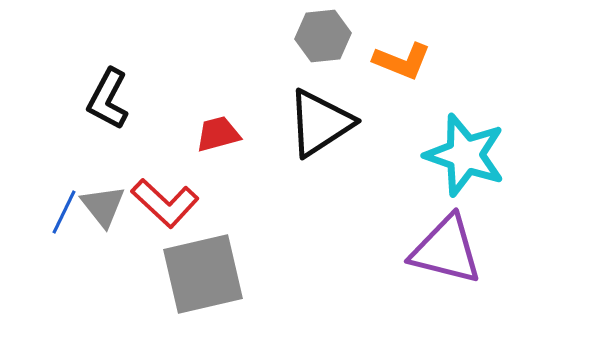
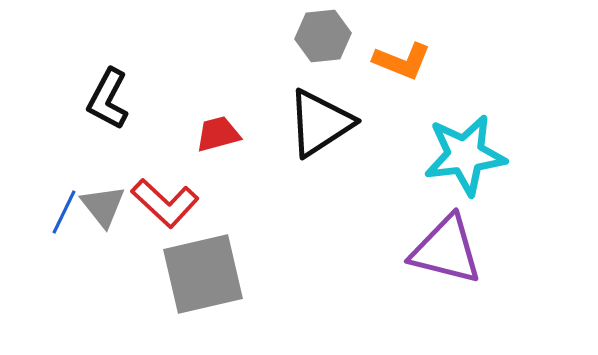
cyan star: rotated 26 degrees counterclockwise
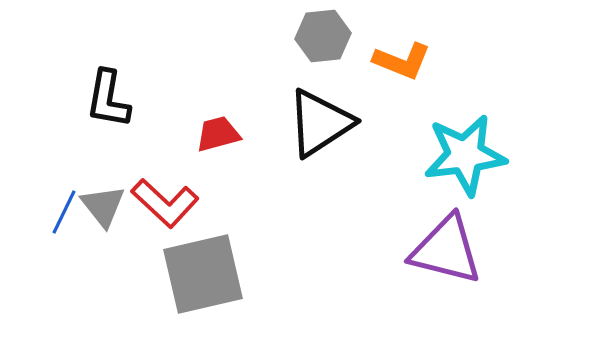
black L-shape: rotated 18 degrees counterclockwise
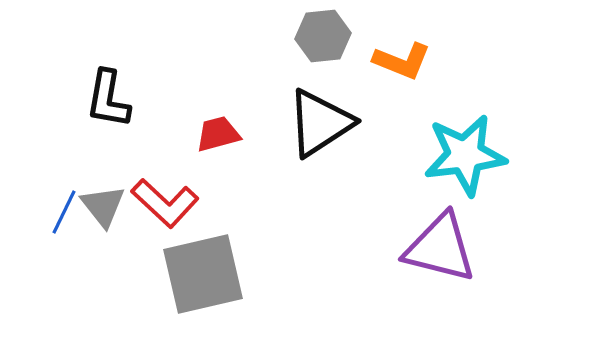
purple triangle: moved 6 px left, 2 px up
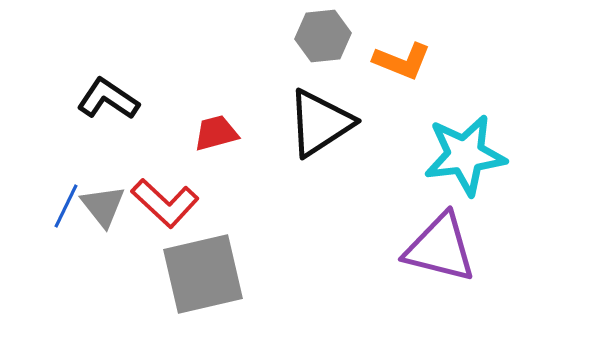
black L-shape: rotated 114 degrees clockwise
red trapezoid: moved 2 px left, 1 px up
blue line: moved 2 px right, 6 px up
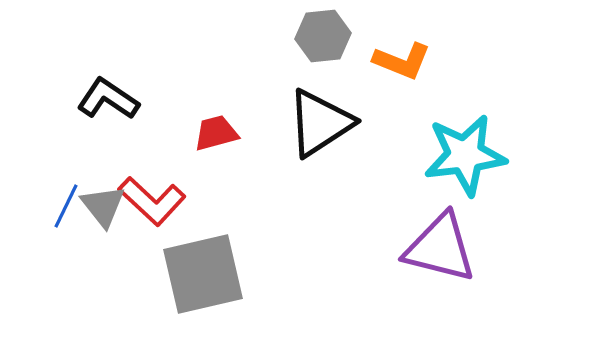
red L-shape: moved 13 px left, 2 px up
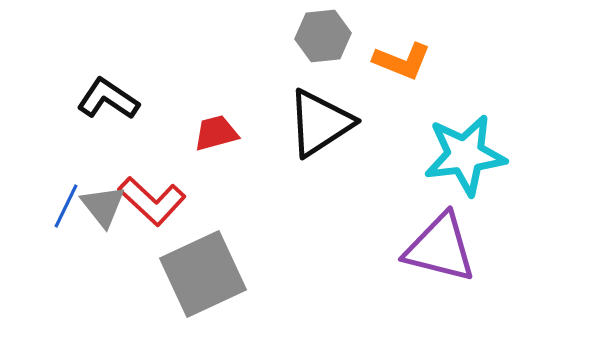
gray square: rotated 12 degrees counterclockwise
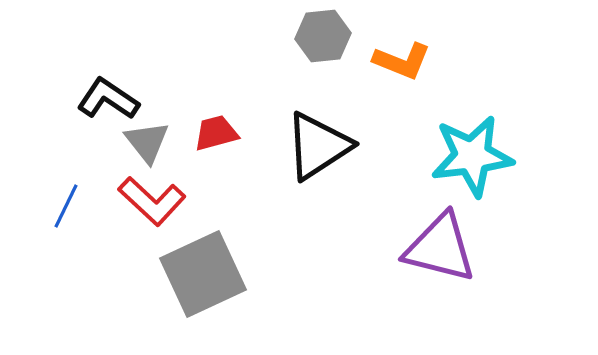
black triangle: moved 2 px left, 23 px down
cyan star: moved 7 px right, 1 px down
gray triangle: moved 44 px right, 64 px up
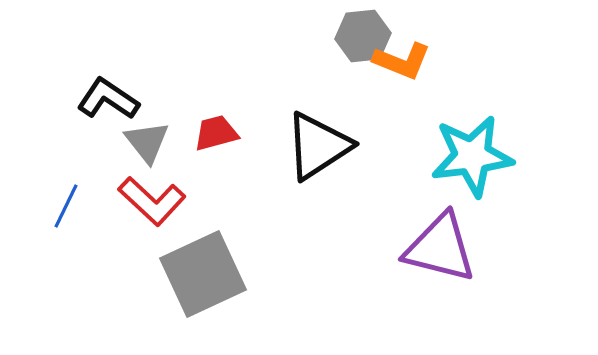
gray hexagon: moved 40 px right
